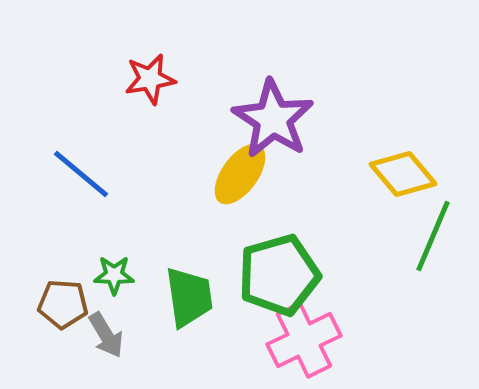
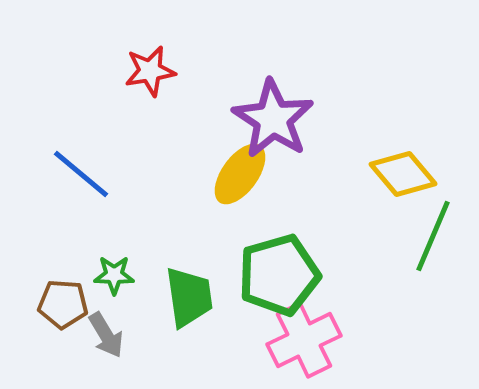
red star: moved 8 px up
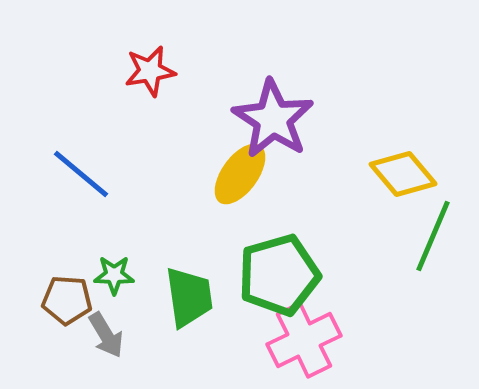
brown pentagon: moved 4 px right, 4 px up
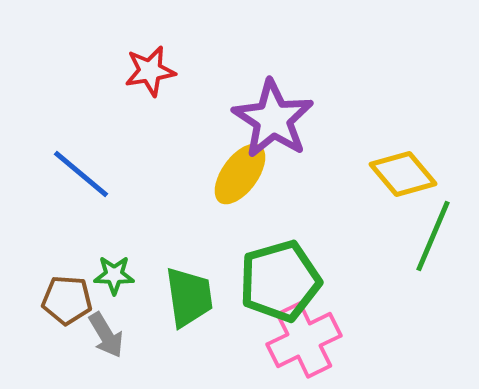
green pentagon: moved 1 px right, 6 px down
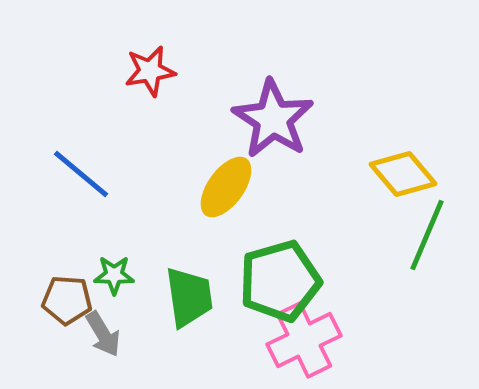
yellow ellipse: moved 14 px left, 13 px down
green line: moved 6 px left, 1 px up
gray arrow: moved 3 px left, 1 px up
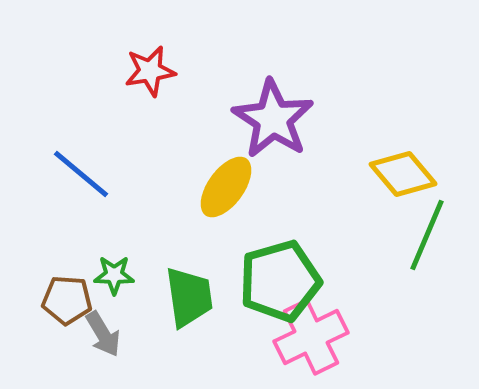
pink cross: moved 7 px right, 3 px up
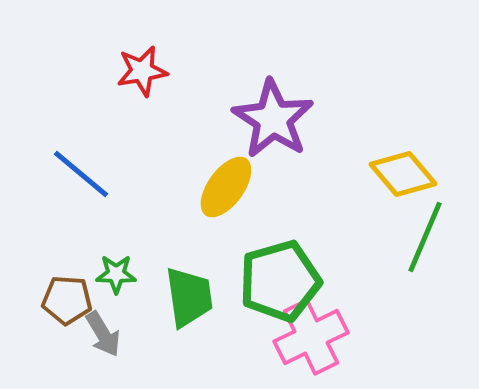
red star: moved 8 px left
green line: moved 2 px left, 2 px down
green star: moved 2 px right, 1 px up
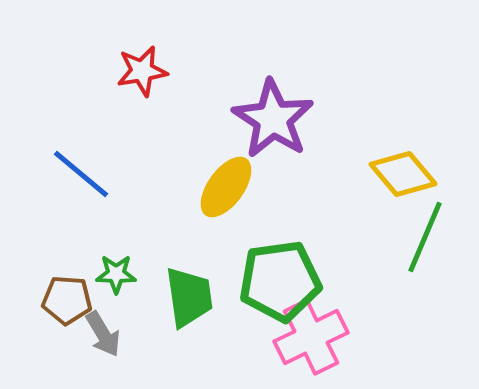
green pentagon: rotated 8 degrees clockwise
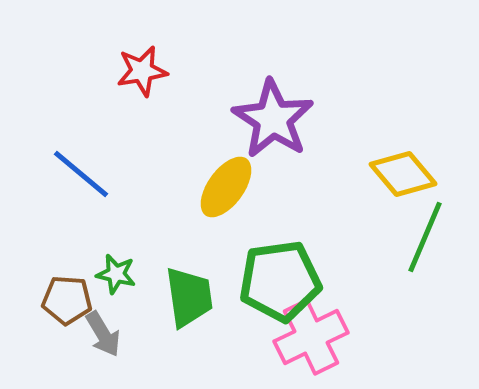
green star: rotated 12 degrees clockwise
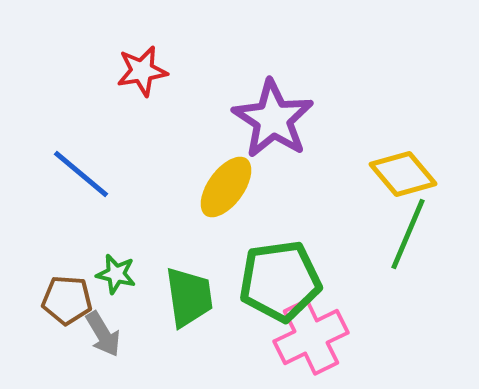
green line: moved 17 px left, 3 px up
